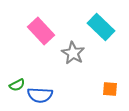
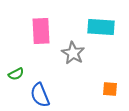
cyan rectangle: rotated 40 degrees counterclockwise
pink rectangle: rotated 40 degrees clockwise
green semicircle: moved 1 px left, 11 px up
blue semicircle: rotated 65 degrees clockwise
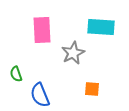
pink rectangle: moved 1 px right, 1 px up
gray star: rotated 15 degrees clockwise
green semicircle: rotated 98 degrees clockwise
orange square: moved 18 px left
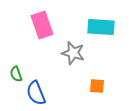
pink rectangle: moved 5 px up; rotated 16 degrees counterclockwise
gray star: rotated 30 degrees counterclockwise
orange square: moved 5 px right, 3 px up
blue semicircle: moved 4 px left, 2 px up
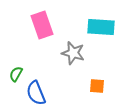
green semicircle: rotated 49 degrees clockwise
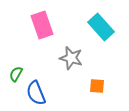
cyan rectangle: rotated 44 degrees clockwise
gray star: moved 2 px left, 5 px down
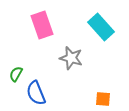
orange square: moved 6 px right, 13 px down
